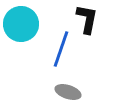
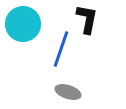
cyan circle: moved 2 px right
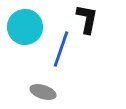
cyan circle: moved 2 px right, 3 px down
gray ellipse: moved 25 px left
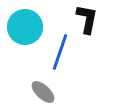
blue line: moved 1 px left, 3 px down
gray ellipse: rotated 25 degrees clockwise
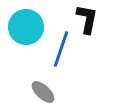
cyan circle: moved 1 px right
blue line: moved 1 px right, 3 px up
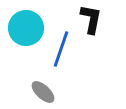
black L-shape: moved 4 px right
cyan circle: moved 1 px down
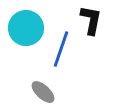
black L-shape: moved 1 px down
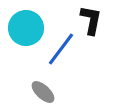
blue line: rotated 18 degrees clockwise
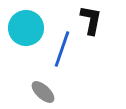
blue line: moved 1 px right; rotated 18 degrees counterclockwise
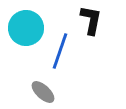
blue line: moved 2 px left, 2 px down
